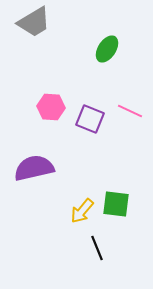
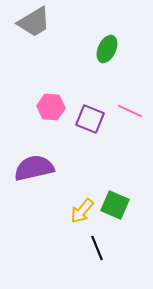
green ellipse: rotated 8 degrees counterclockwise
green square: moved 1 px left, 1 px down; rotated 16 degrees clockwise
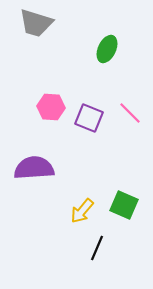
gray trapezoid: moved 2 px right, 1 px down; rotated 48 degrees clockwise
pink line: moved 2 px down; rotated 20 degrees clockwise
purple square: moved 1 px left, 1 px up
purple semicircle: rotated 9 degrees clockwise
green square: moved 9 px right
black line: rotated 45 degrees clockwise
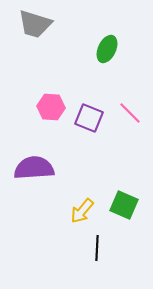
gray trapezoid: moved 1 px left, 1 px down
black line: rotated 20 degrees counterclockwise
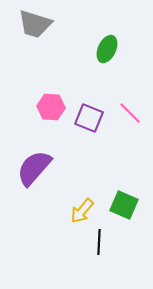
purple semicircle: rotated 45 degrees counterclockwise
black line: moved 2 px right, 6 px up
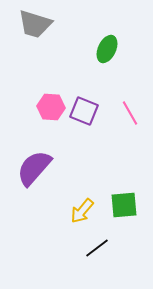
pink line: rotated 15 degrees clockwise
purple square: moved 5 px left, 7 px up
green square: rotated 28 degrees counterclockwise
black line: moved 2 px left, 6 px down; rotated 50 degrees clockwise
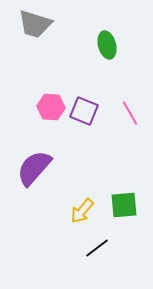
green ellipse: moved 4 px up; rotated 40 degrees counterclockwise
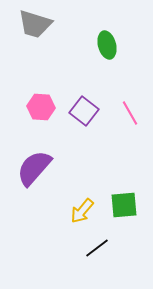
pink hexagon: moved 10 px left
purple square: rotated 16 degrees clockwise
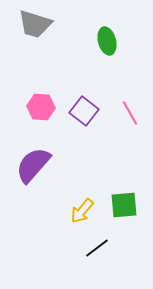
green ellipse: moved 4 px up
purple semicircle: moved 1 px left, 3 px up
